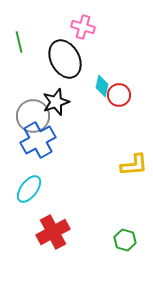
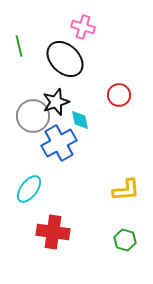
green line: moved 4 px down
black ellipse: rotated 18 degrees counterclockwise
cyan diamond: moved 22 px left, 34 px down; rotated 25 degrees counterclockwise
blue cross: moved 21 px right, 3 px down
yellow L-shape: moved 8 px left, 25 px down
red cross: rotated 36 degrees clockwise
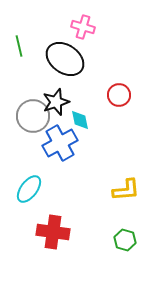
black ellipse: rotated 9 degrees counterclockwise
blue cross: moved 1 px right
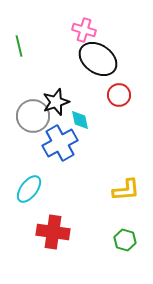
pink cross: moved 1 px right, 3 px down
black ellipse: moved 33 px right
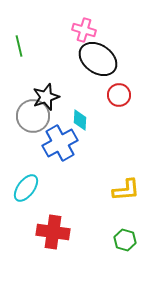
black star: moved 10 px left, 5 px up
cyan diamond: rotated 15 degrees clockwise
cyan ellipse: moved 3 px left, 1 px up
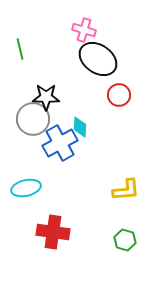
green line: moved 1 px right, 3 px down
black star: rotated 20 degrees clockwise
gray circle: moved 3 px down
cyan diamond: moved 7 px down
cyan ellipse: rotated 40 degrees clockwise
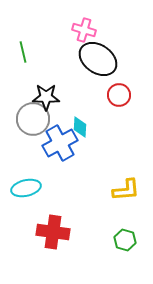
green line: moved 3 px right, 3 px down
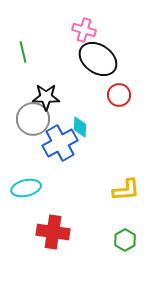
green hexagon: rotated 15 degrees clockwise
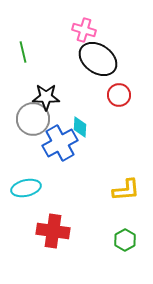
red cross: moved 1 px up
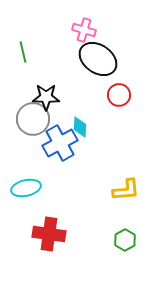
red cross: moved 4 px left, 3 px down
